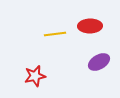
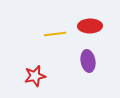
purple ellipse: moved 11 px left, 1 px up; rotated 70 degrees counterclockwise
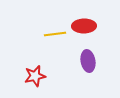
red ellipse: moved 6 px left
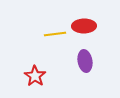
purple ellipse: moved 3 px left
red star: rotated 25 degrees counterclockwise
